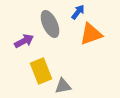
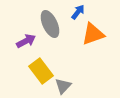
orange triangle: moved 2 px right
purple arrow: moved 2 px right
yellow rectangle: rotated 15 degrees counterclockwise
gray triangle: rotated 36 degrees counterclockwise
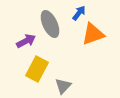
blue arrow: moved 1 px right, 1 px down
yellow rectangle: moved 4 px left, 2 px up; rotated 65 degrees clockwise
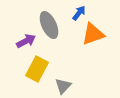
gray ellipse: moved 1 px left, 1 px down
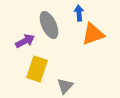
blue arrow: rotated 42 degrees counterclockwise
purple arrow: moved 1 px left
yellow rectangle: rotated 10 degrees counterclockwise
gray triangle: moved 2 px right
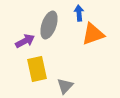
gray ellipse: rotated 44 degrees clockwise
yellow rectangle: rotated 30 degrees counterclockwise
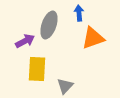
orange triangle: moved 4 px down
yellow rectangle: rotated 15 degrees clockwise
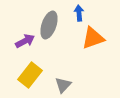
yellow rectangle: moved 7 px left, 6 px down; rotated 35 degrees clockwise
gray triangle: moved 2 px left, 1 px up
